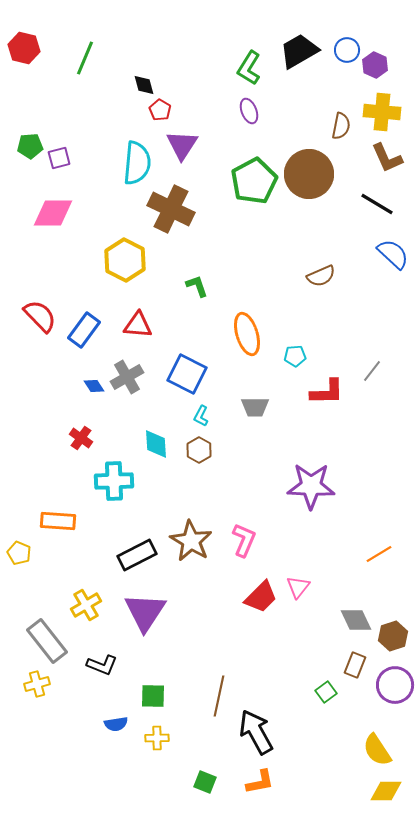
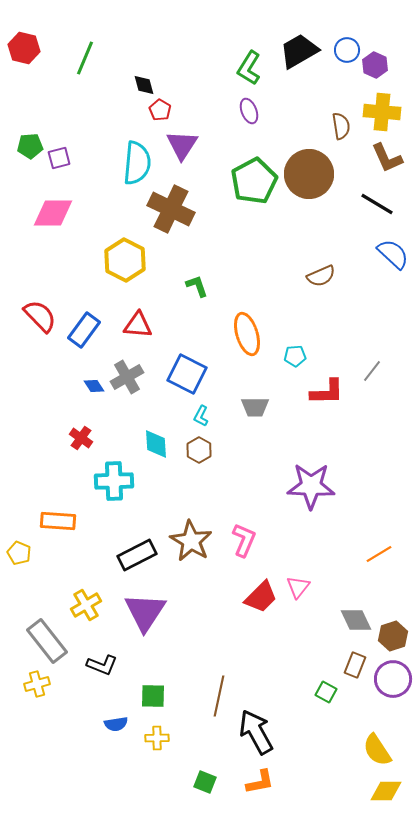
brown semicircle at (341, 126): rotated 20 degrees counterclockwise
purple circle at (395, 685): moved 2 px left, 6 px up
green square at (326, 692): rotated 25 degrees counterclockwise
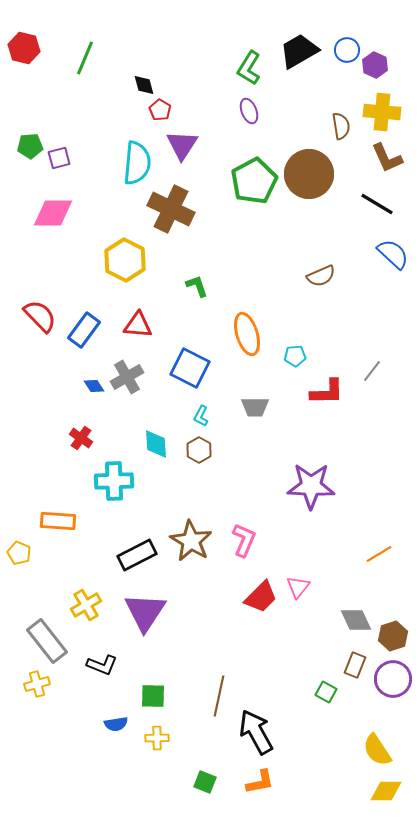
blue square at (187, 374): moved 3 px right, 6 px up
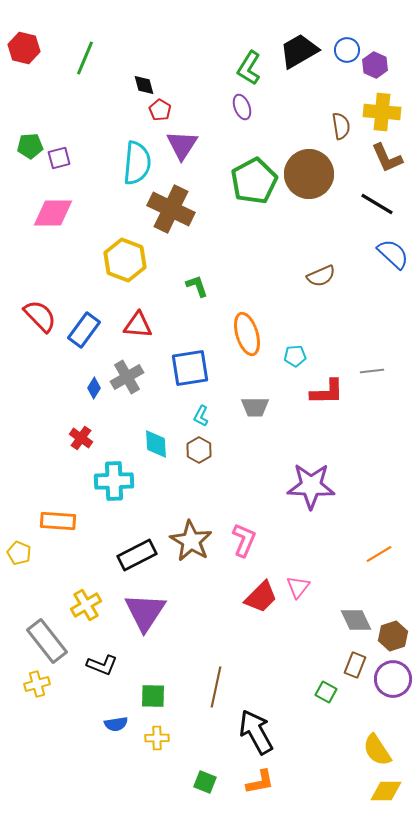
purple ellipse at (249, 111): moved 7 px left, 4 px up
yellow hexagon at (125, 260): rotated 6 degrees counterclockwise
blue square at (190, 368): rotated 36 degrees counterclockwise
gray line at (372, 371): rotated 45 degrees clockwise
blue diamond at (94, 386): moved 2 px down; rotated 65 degrees clockwise
brown line at (219, 696): moved 3 px left, 9 px up
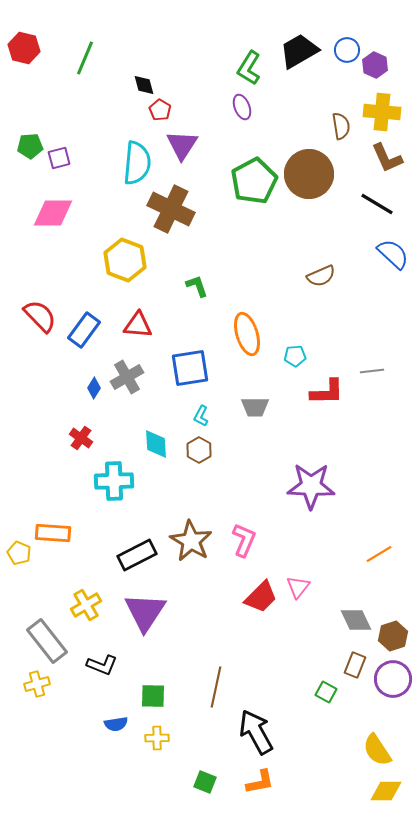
orange rectangle at (58, 521): moved 5 px left, 12 px down
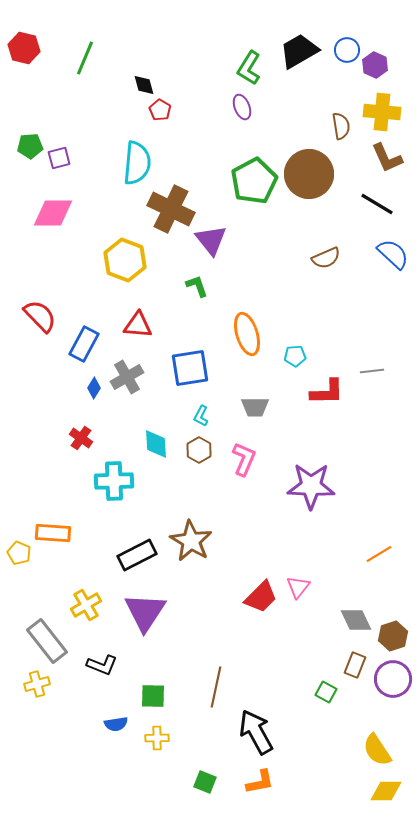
purple triangle at (182, 145): moved 29 px right, 95 px down; rotated 12 degrees counterclockwise
brown semicircle at (321, 276): moved 5 px right, 18 px up
blue rectangle at (84, 330): moved 14 px down; rotated 8 degrees counterclockwise
pink L-shape at (244, 540): moved 81 px up
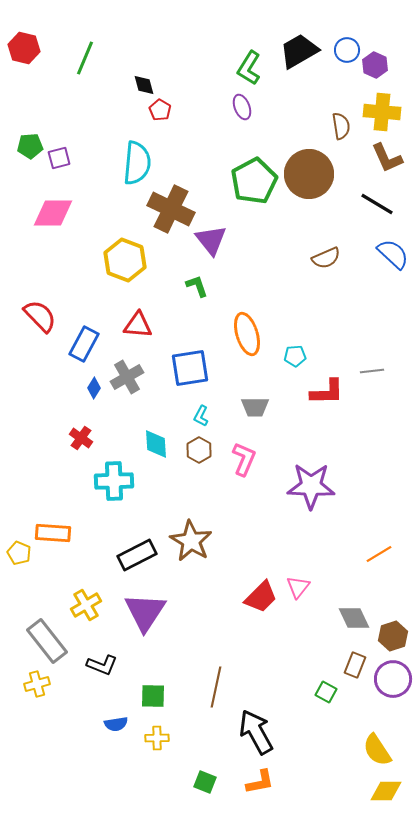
gray diamond at (356, 620): moved 2 px left, 2 px up
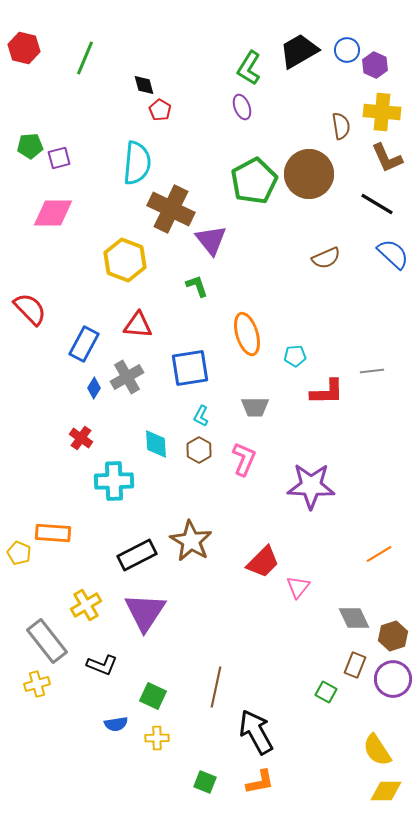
red semicircle at (40, 316): moved 10 px left, 7 px up
red trapezoid at (261, 597): moved 2 px right, 35 px up
green square at (153, 696): rotated 24 degrees clockwise
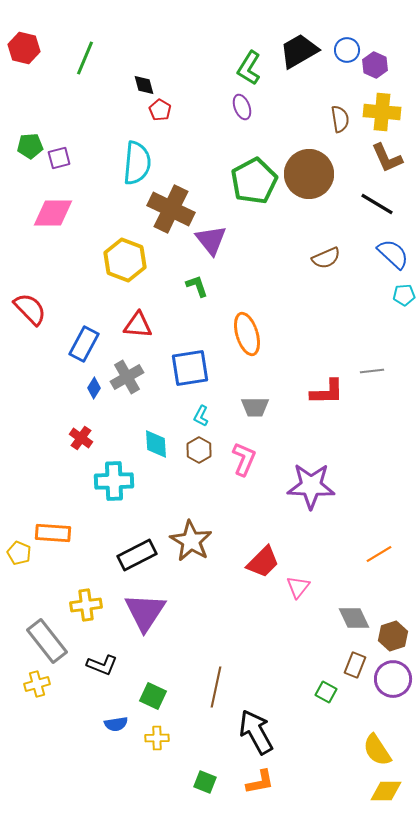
brown semicircle at (341, 126): moved 1 px left, 7 px up
cyan pentagon at (295, 356): moved 109 px right, 61 px up
yellow cross at (86, 605): rotated 24 degrees clockwise
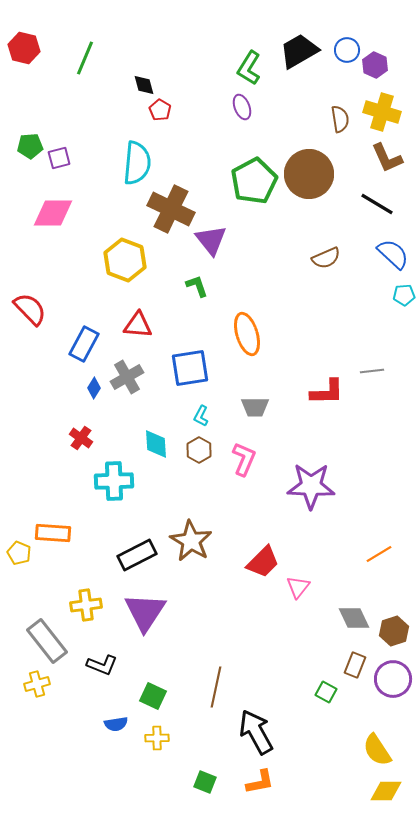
yellow cross at (382, 112): rotated 12 degrees clockwise
brown hexagon at (393, 636): moved 1 px right, 5 px up
